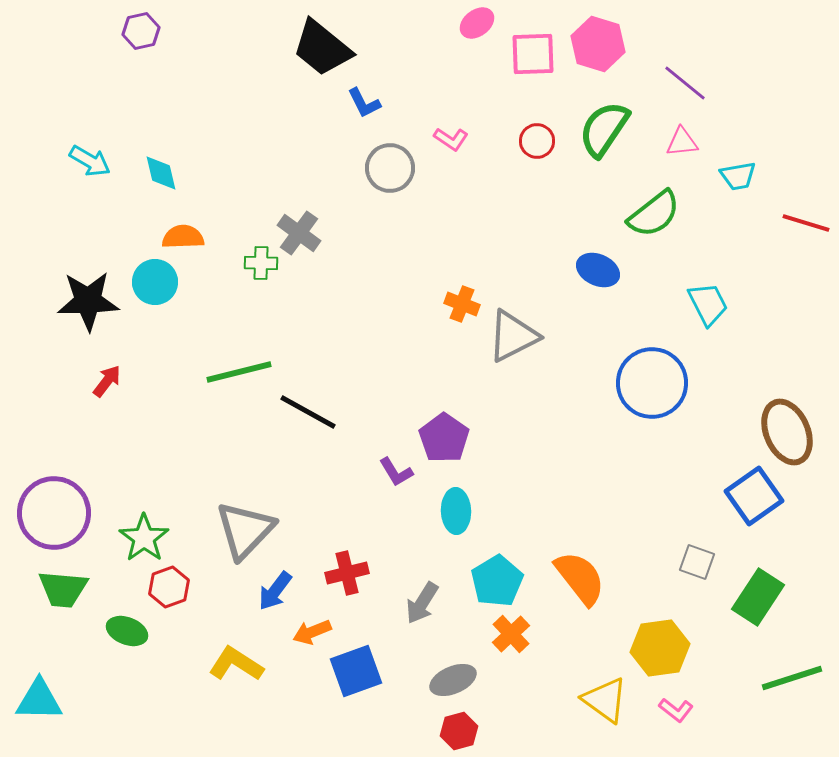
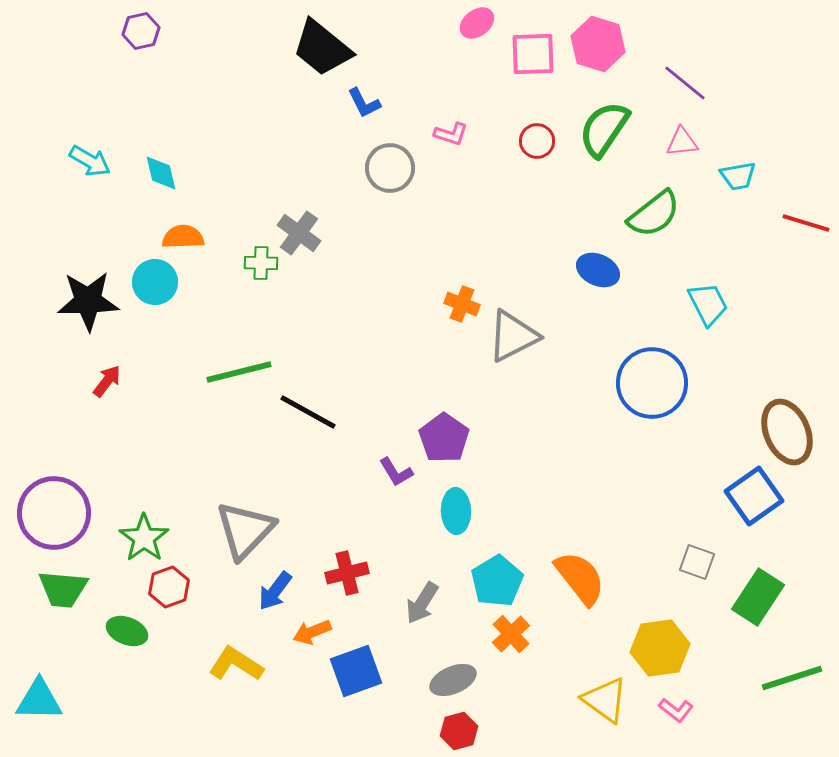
pink L-shape at (451, 139): moved 5 px up; rotated 16 degrees counterclockwise
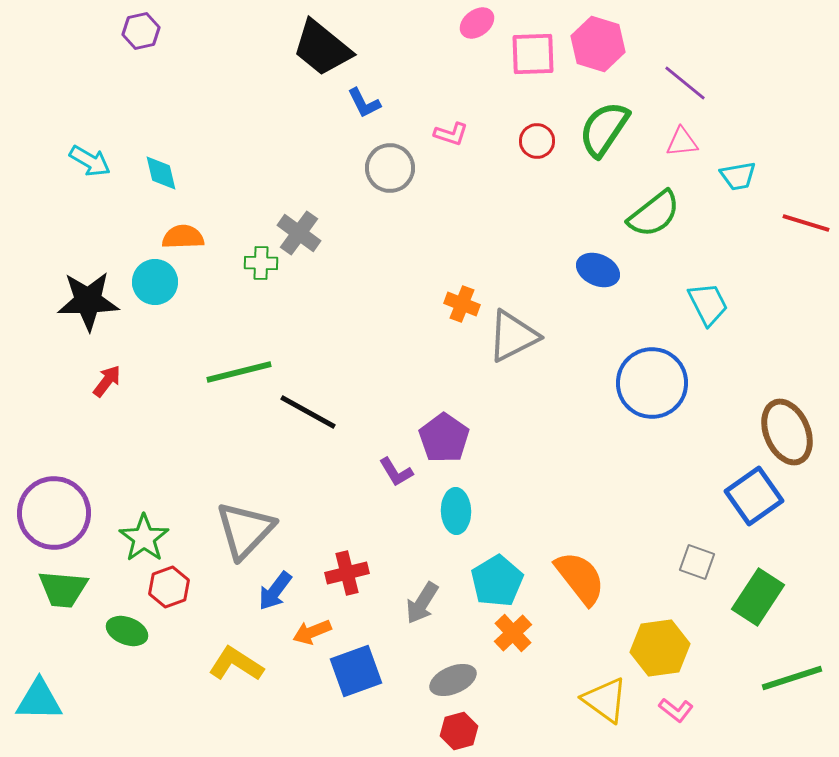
orange cross at (511, 634): moved 2 px right, 1 px up
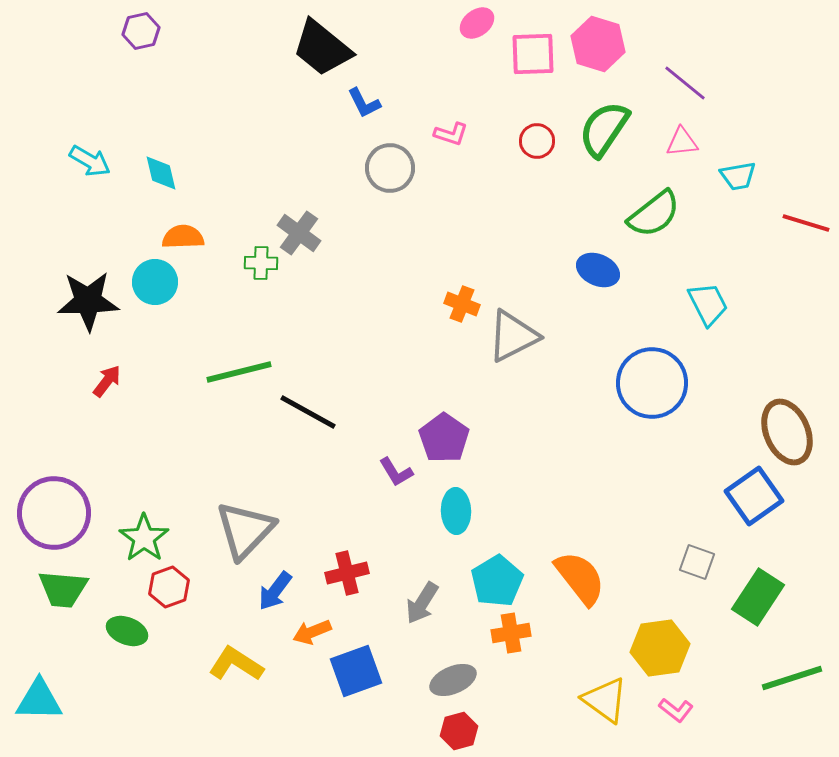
orange cross at (513, 633): moved 2 px left; rotated 33 degrees clockwise
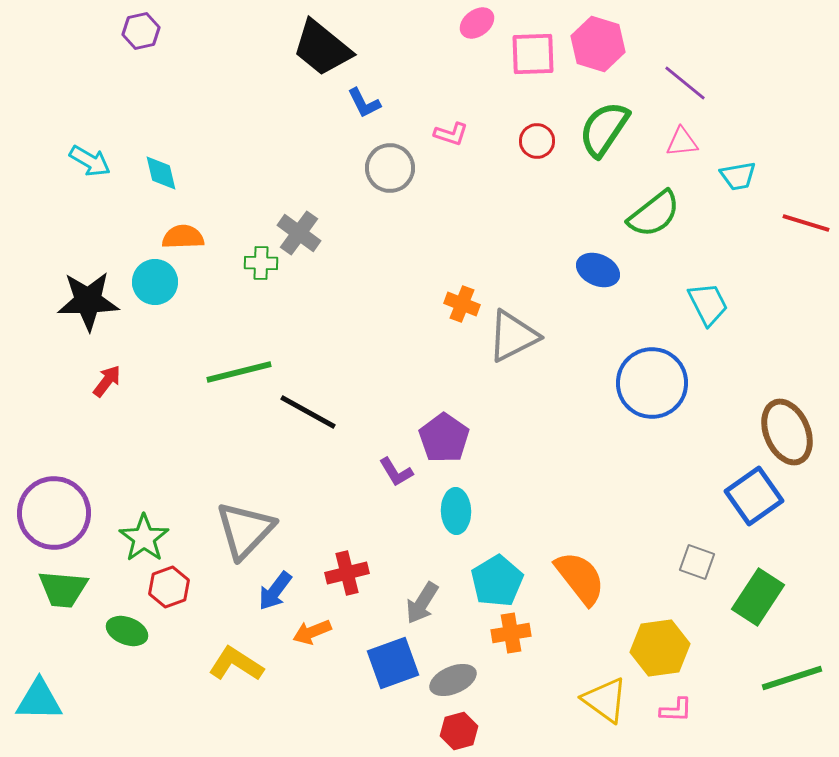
blue square at (356, 671): moved 37 px right, 8 px up
pink L-shape at (676, 710): rotated 36 degrees counterclockwise
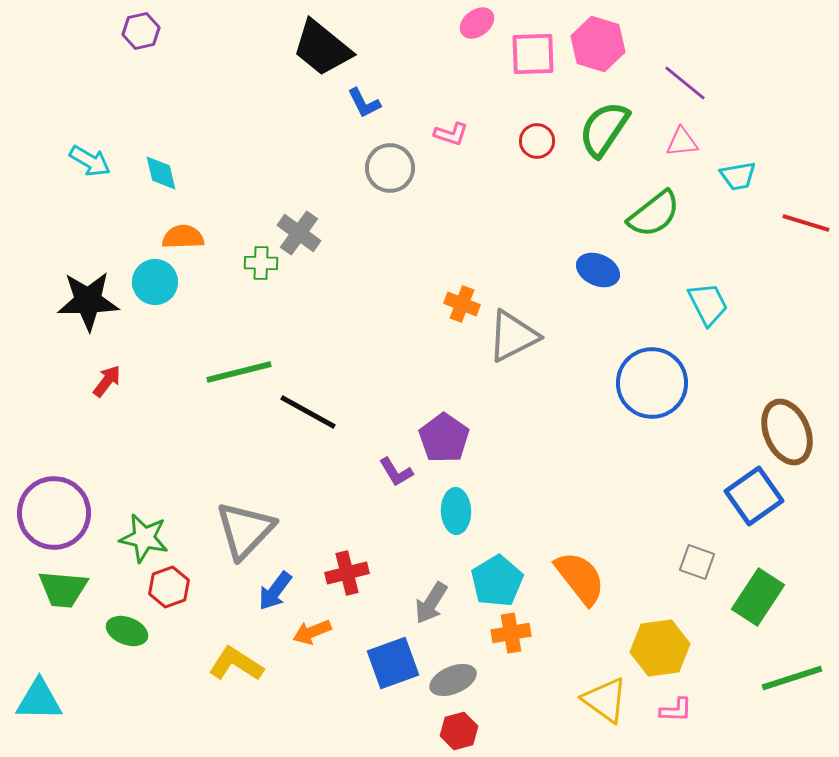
green star at (144, 538): rotated 24 degrees counterclockwise
gray arrow at (422, 603): moved 9 px right
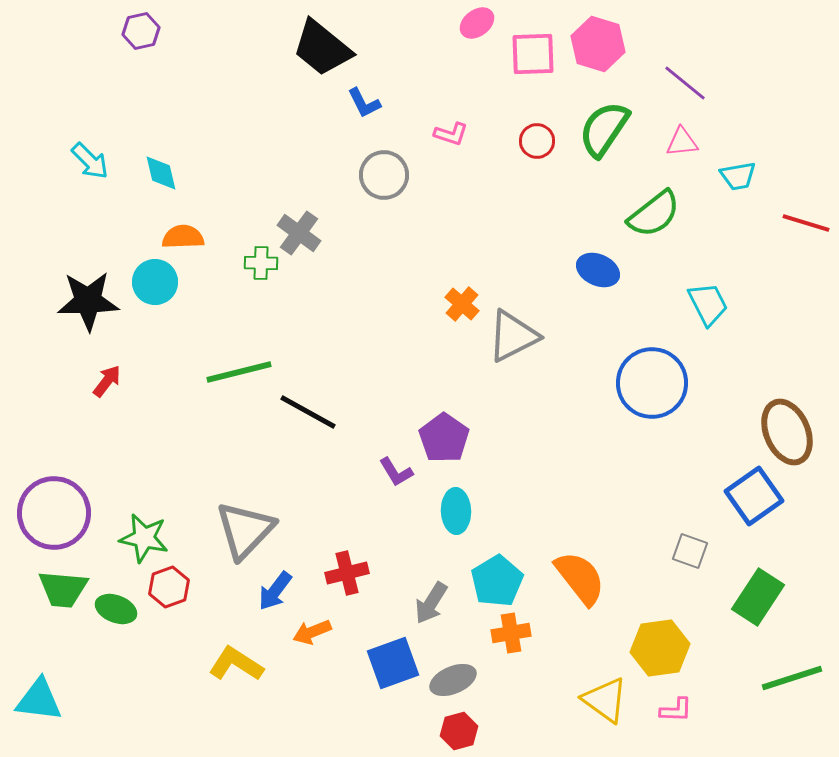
cyan arrow at (90, 161): rotated 15 degrees clockwise
gray circle at (390, 168): moved 6 px left, 7 px down
orange cross at (462, 304): rotated 20 degrees clockwise
gray square at (697, 562): moved 7 px left, 11 px up
green ellipse at (127, 631): moved 11 px left, 22 px up
cyan triangle at (39, 700): rotated 6 degrees clockwise
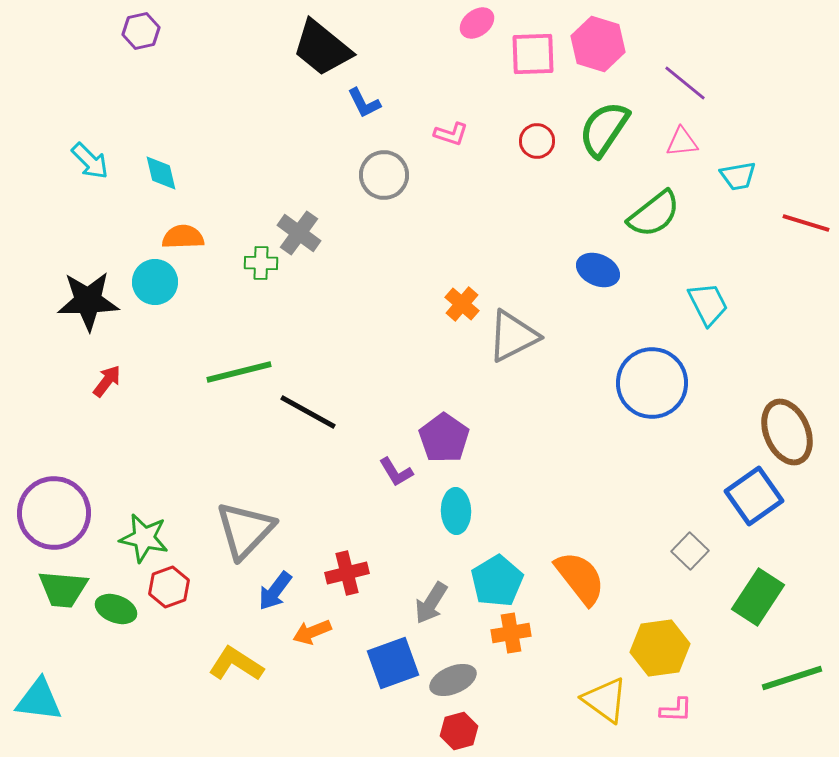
gray square at (690, 551): rotated 24 degrees clockwise
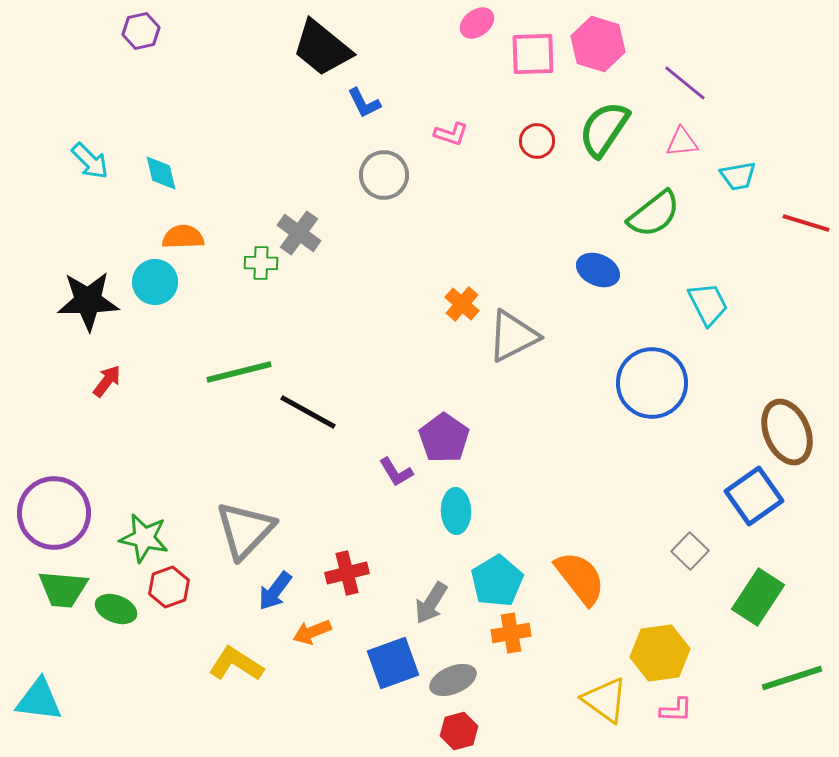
yellow hexagon at (660, 648): moved 5 px down
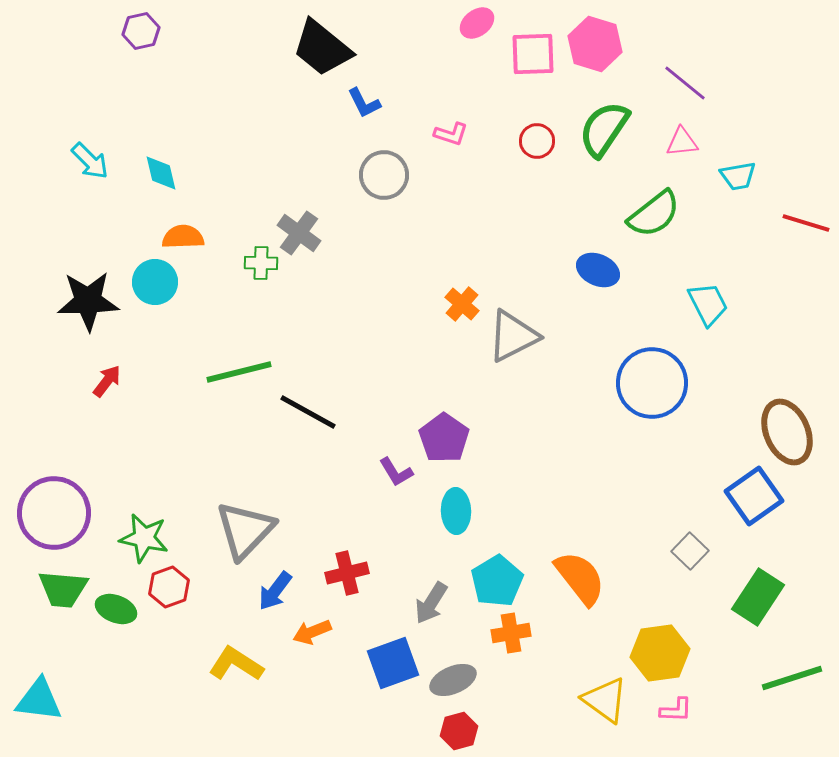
pink hexagon at (598, 44): moved 3 px left
